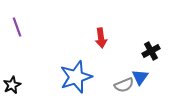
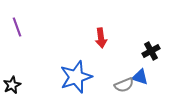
blue triangle: rotated 48 degrees counterclockwise
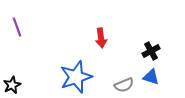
blue triangle: moved 11 px right
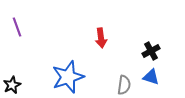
blue star: moved 8 px left
gray semicircle: rotated 60 degrees counterclockwise
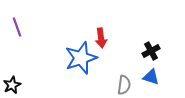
blue star: moved 13 px right, 19 px up
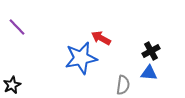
purple line: rotated 24 degrees counterclockwise
red arrow: rotated 126 degrees clockwise
blue star: rotated 8 degrees clockwise
blue triangle: moved 2 px left, 4 px up; rotated 12 degrees counterclockwise
gray semicircle: moved 1 px left
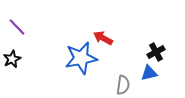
red arrow: moved 2 px right
black cross: moved 5 px right, 1 px down
blue triangle: rotated 18 degrees counterclockwise
black star: moved 26 px up
